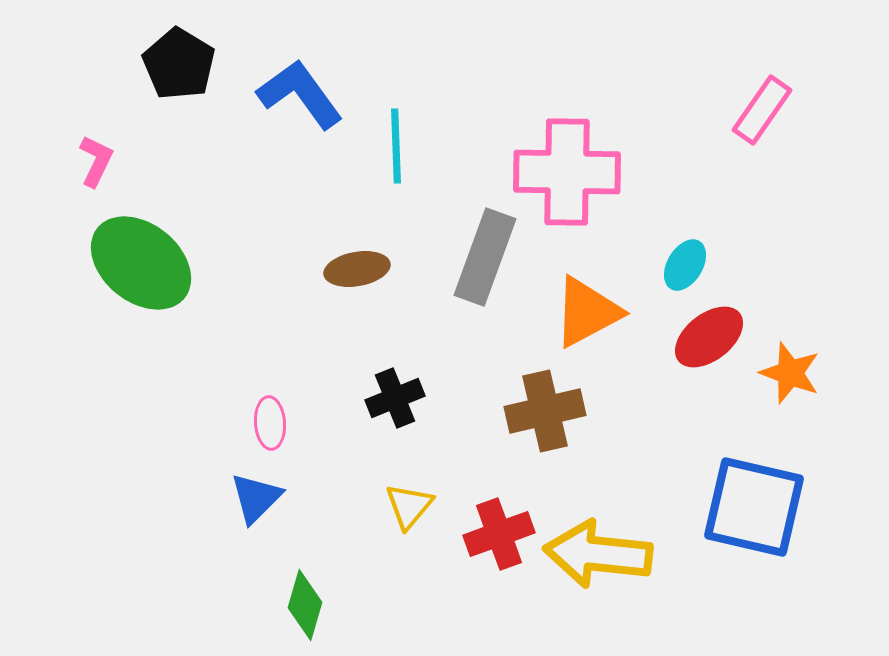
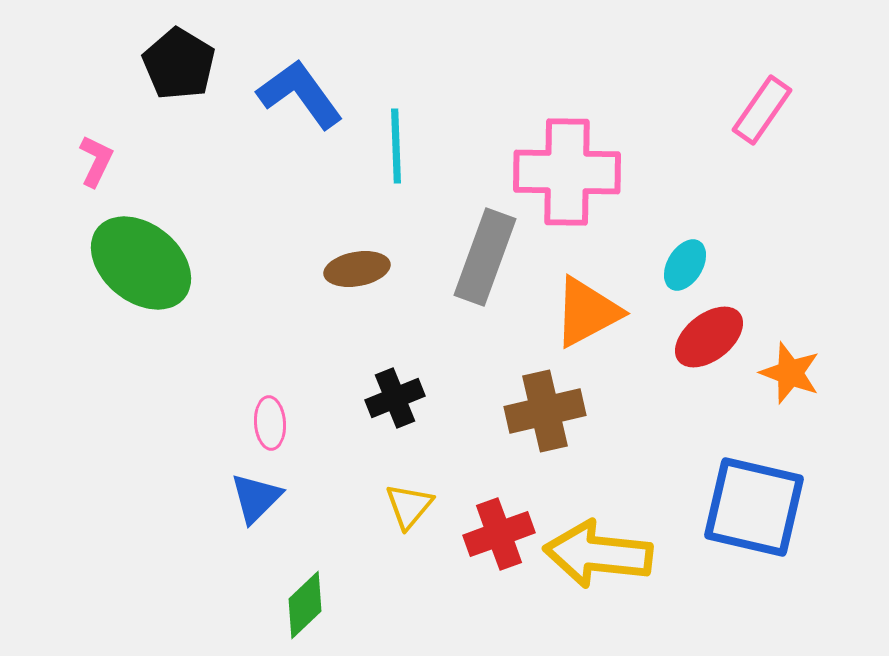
green diamond: rotated 30 degrees clockwise
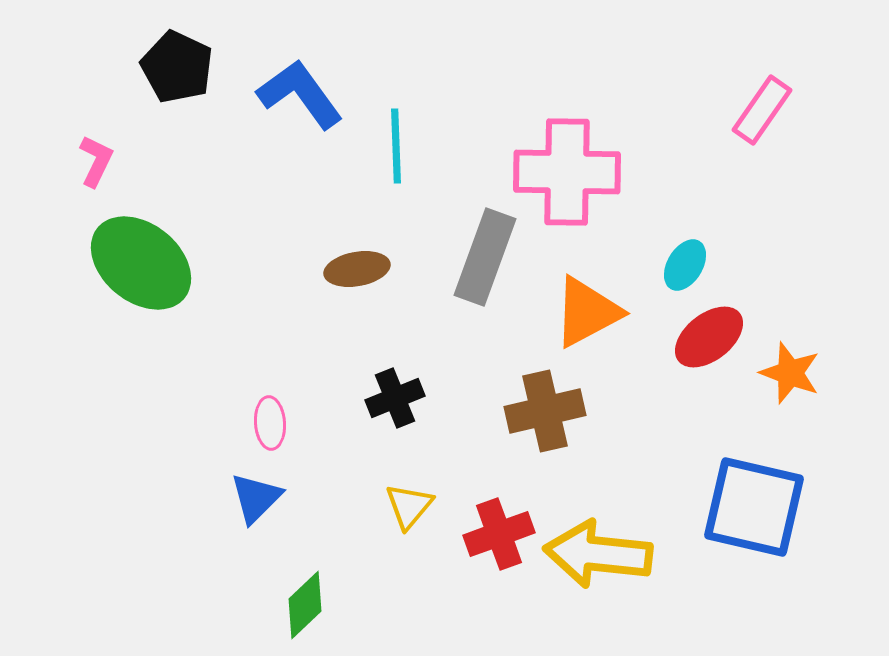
black pentagon: moved 2 px left, 3 px down; rotated 6 degrees counterclockwise
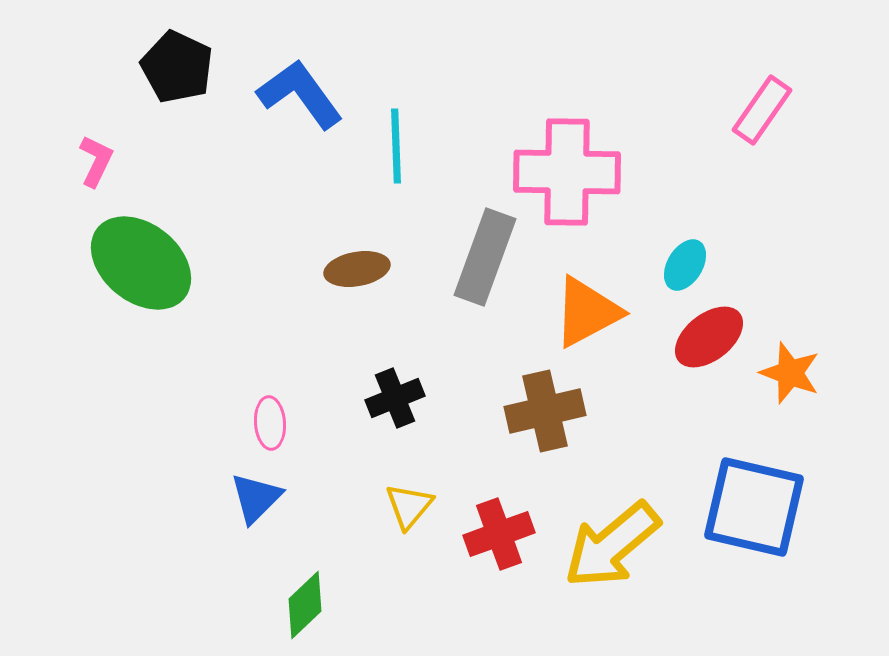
yellow arrow: moved 14 px right, 9 px up; rotated 46 degrees counterclockwise
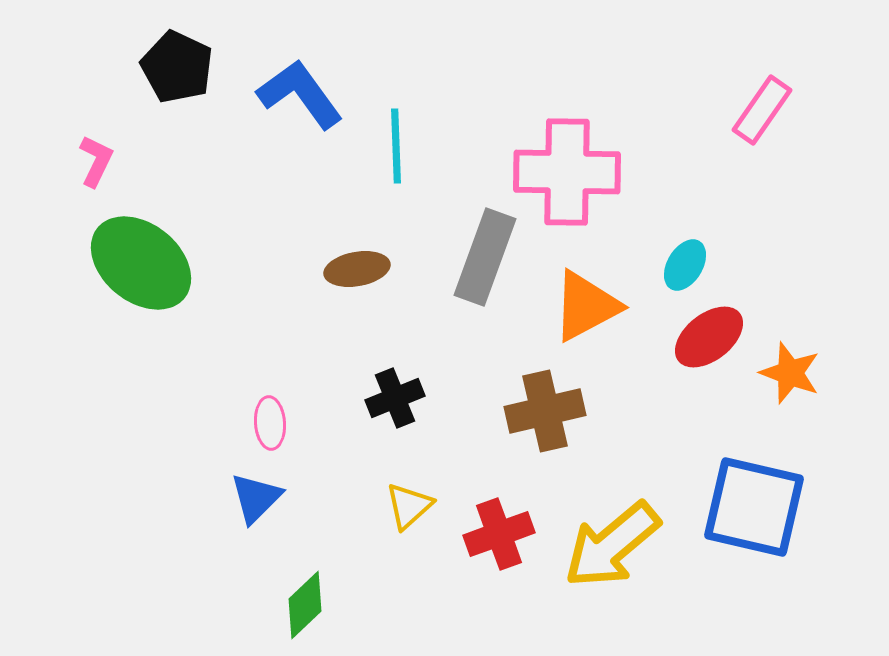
orange triangle: moved 1 px left, 6 px up
yellow triangle: rotated 8 degrees clockwise
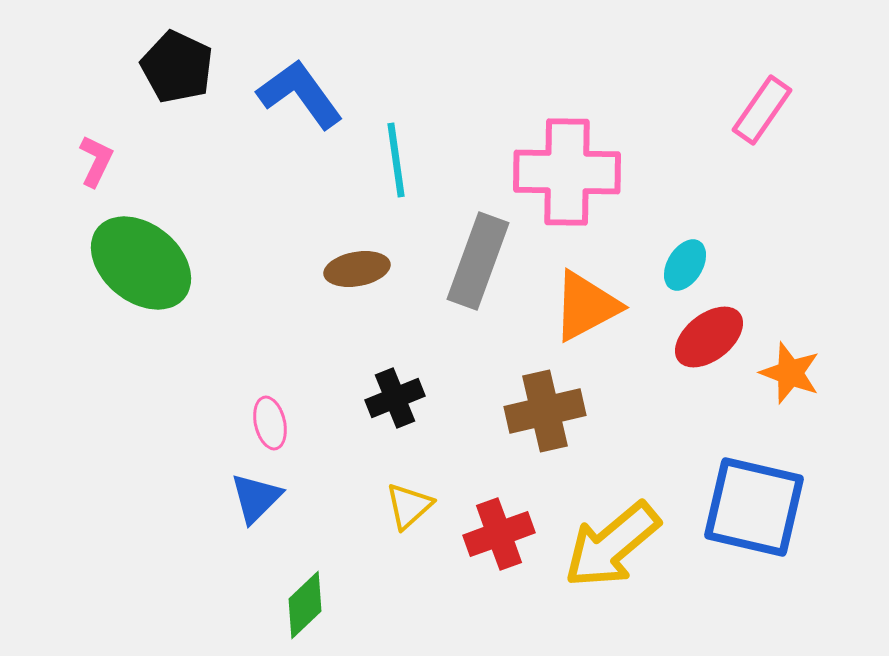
cyan line: moved 14 px down; rotated 6 degrees counterclockwise
gray rectangle: moved 7 px left, 4 px down
pink ellipse: rotated 9 degrees counterclockwise
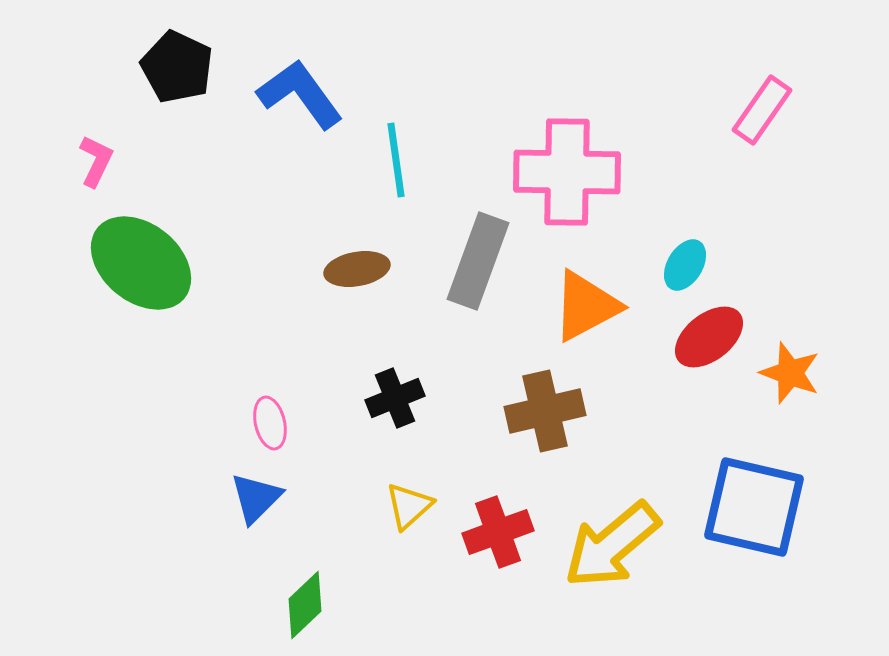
red cross: moved 1 px left, 2 px up
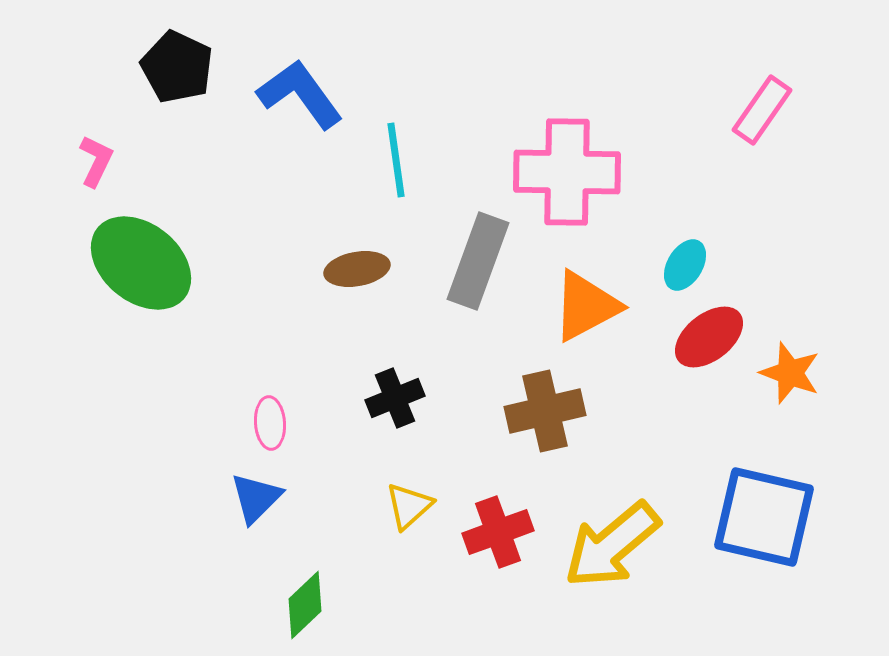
pink ellipse: rotated 9 degrees clockwise
blue square: moved 10 px right, 10 px down
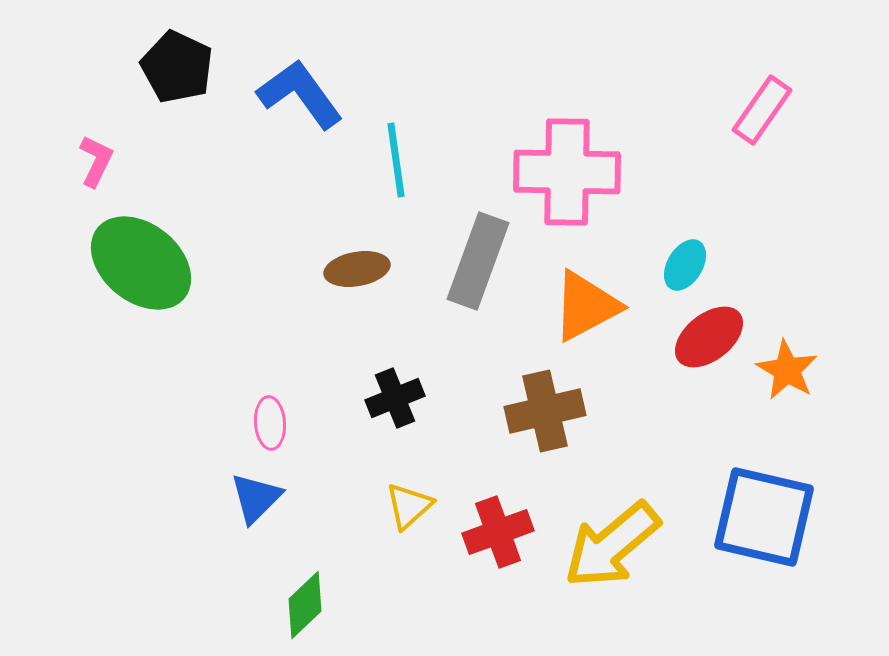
orange star: moved 3 px left, 3 px up; rotated 10 degrees clockwise
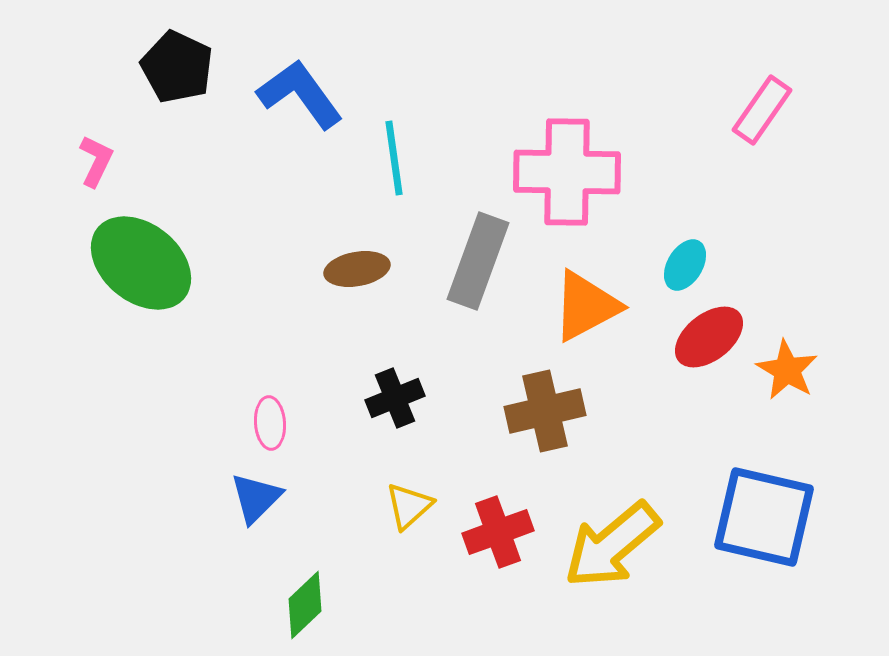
cyan line: moved 2 px left, 2 px up
